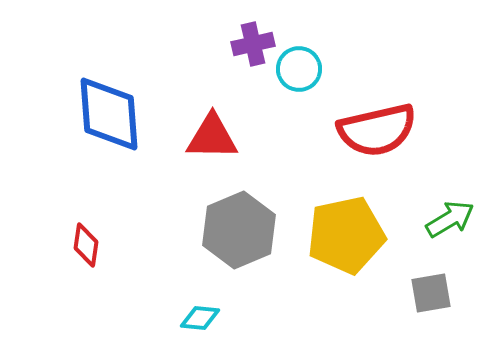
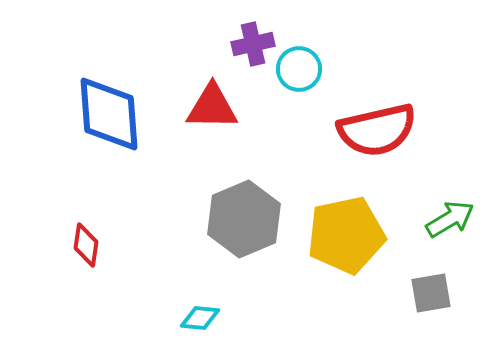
red triangle: moved 30 px up
gray hexagon: moved 5 px right, 11 px up
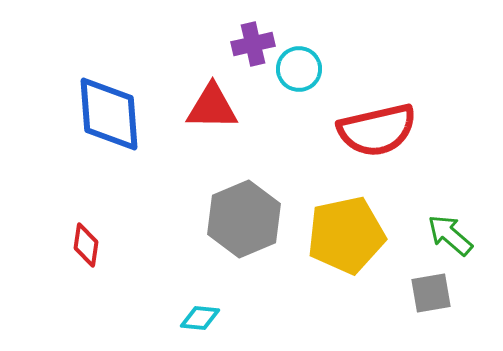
green arrow: moved 16 px down; rotated 108 degrees counterclockwise
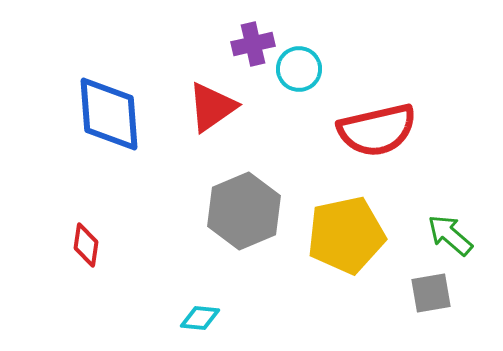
red triangle: rotated 36 degrees counterclockwise
gray hexagon: moved 8 px up
